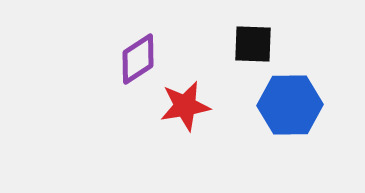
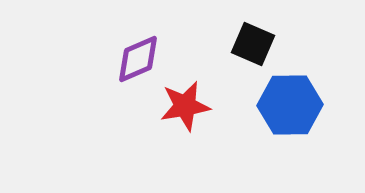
black square: rotated 21 degrees clockwise
purple diamond: rotated 10 degrees clockwise
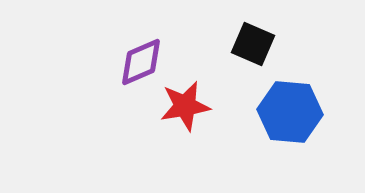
purple diamond: moved 3 px right, 3 px down
blue hexagon: moved 7 px down; rotated 6 degrees clockwise
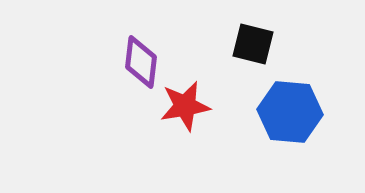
black square: rotated 9 degrees counterclockwise
purple diamond: rotated 60 degrees counterclockwise
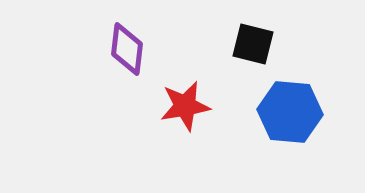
purple diamond: moved 14 px left, 13 px up
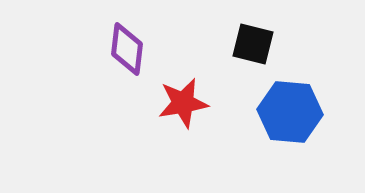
red star: moved 2 px left, 3 px up
